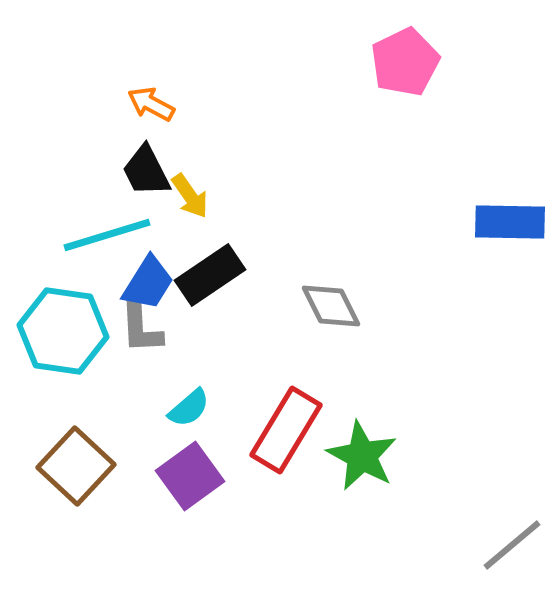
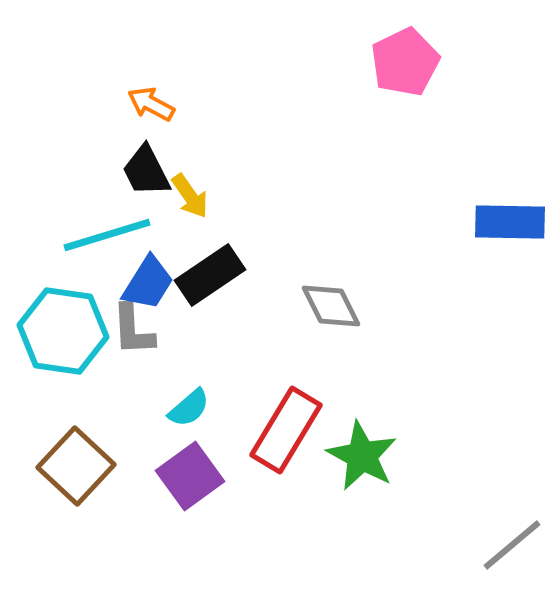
gray L-shape: moved 8 px left, 2 px down
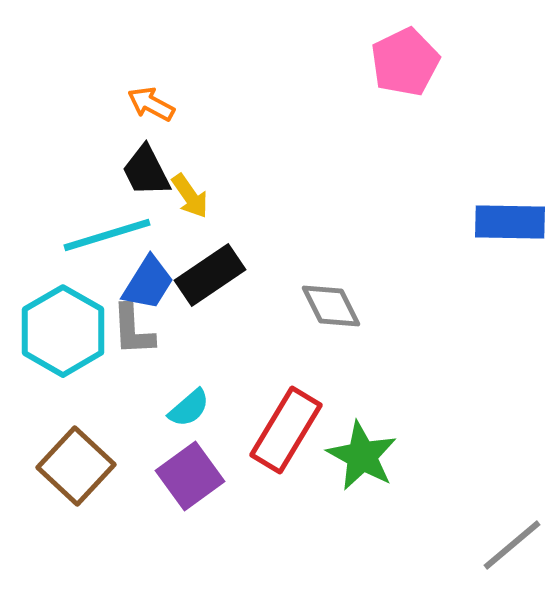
cyan hexagon: rotated 22 degrees clockwise
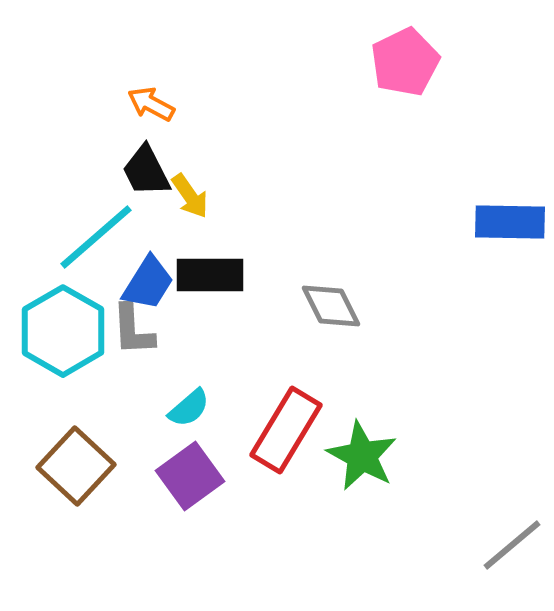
cyan line: moved 11 px left, 2 px down; rotated 24 degrees counterclockwise
black rectangle: rotated 34 degrees clockwise
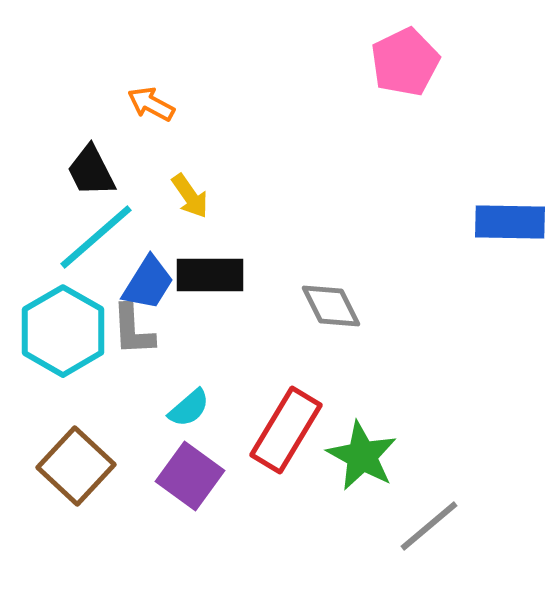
black trapezoid: moved 55 px left
purple square: rotated 18 degrees counterclockwise
gray line: moved 83 px left, 19 px up
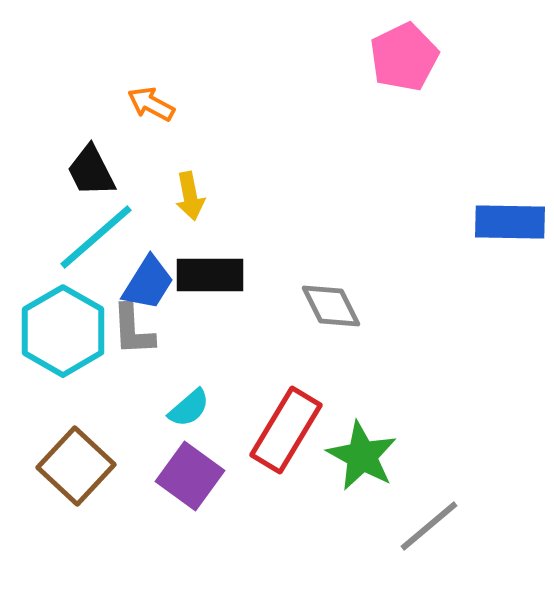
pink pentagon: moved 1 px left, 5 px up
yellow arrow: rotated 24 degrees clockwise
